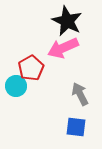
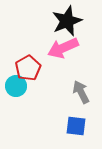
black star: rotated 24 degrees clockwise
red pentagon: moved 3 px left
gray arrow: moved 1 px right, 2 px up
blue square: moved 1 px up
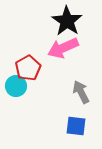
black star: rotated 16 degrees counterclockwise
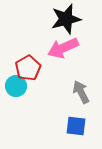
black star: moved 1 px left, 2 px up; rotated 24 degrees clockwise
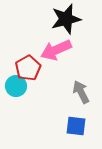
pink arrow: moved 7 px left, 2 px down
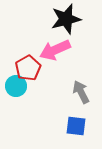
pink arrow: moved 1 px left
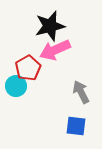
black star: moved 16 px left, 7 px down
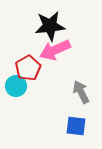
black star: rotated 8 degrees clockwise
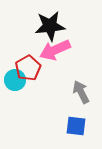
cyan circle: moved 1 px left, 6 px up
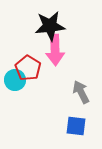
pink arrow: rotated 68 degrees counterclockwise
red pentagon: rotated 10 degrees counterclockwise
